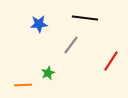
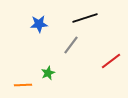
black line: rotated 25 degrees counterclockwise
red line: rotated 20 degrees clockwise
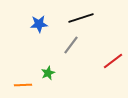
black line: moved 4 px left
red line: moved 2 px right
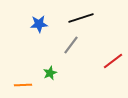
green star: moved 2 px right
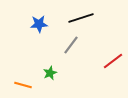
orange line: rotated 18 degrees clockwise
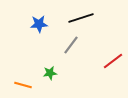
green star: rotated 16 degrees clockwise
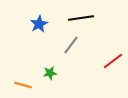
black line: rotated 10 degrees clockwise
blue star: rotated 24 degrees counterclockwise
